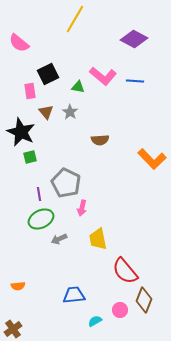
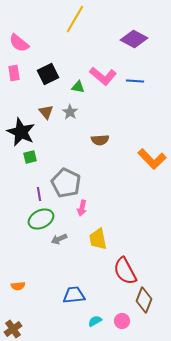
pink rectangle: moved 16 px left, 18 px up
red semicircle: rotated 12 degrees clockwise
pink circle: moved 2 px right, 11 px down
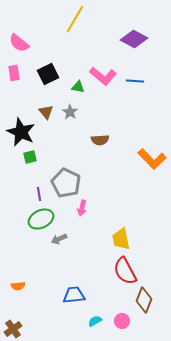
yellow trapezoid: moved 23 px right
